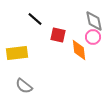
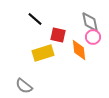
gray diamond: moved 4 px left, 1 px down
yellow rectangle: moved 26 px right; rotated 10 degrees counterclockwise
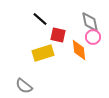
black line: moved 5 px right
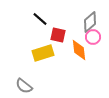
gray diamond: rotated 60 degrees clockwise
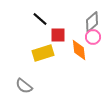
gray diamond: moved 2 px right
red square: rotated 14 degrees counterclockwise
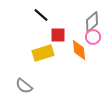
black line: moved 1 px right, 4 px up
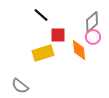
gray semicircle: moved 4 px left
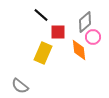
gray diamond: moved 7 px left
red square: moved 3 px up
yellow rectangle: rotated 50 degrees counterclockwise
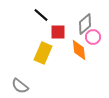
gray diamond: moved 2 px down
